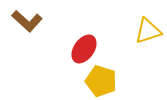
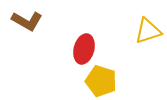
brown L-shape: rotated 12 degrees counterclockwise
red ellipse: rotated 20 degrees counterclockwise
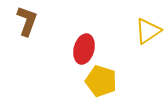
brown L-shape: rotated 100 degrees counterclockwise
yellow triangle: rotated 16 degrees counterclockwise
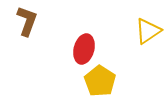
yellow pentagon: moved 1 px left; rotated 16 degrees clockwise
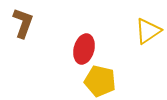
brown L-shape: moved 4 px left, 2 px down
yellow pentagon: rotated 20 degrees counterclockwise
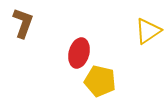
red ellipse: moved 5 px left, 4 px down
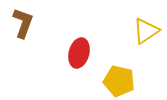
yellow triangle: moved 2 px left
yellow pentagon: moved 19 px right
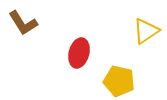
brown L-shape: rotated 128 degrees clockwise
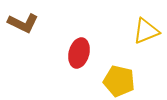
brown L-shape: rotated 32 degrees counterclockwise
yellow triangle: rotated 12 degrees clockwise
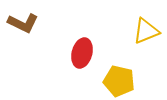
red ellipse: moved 3 px right
